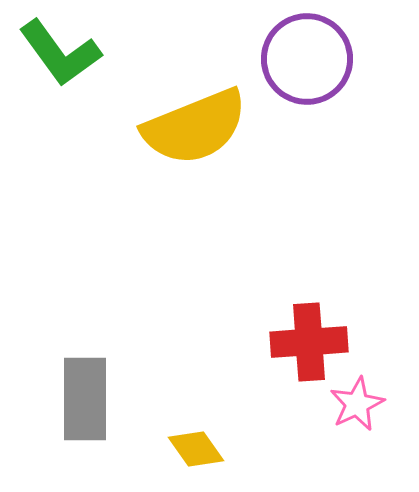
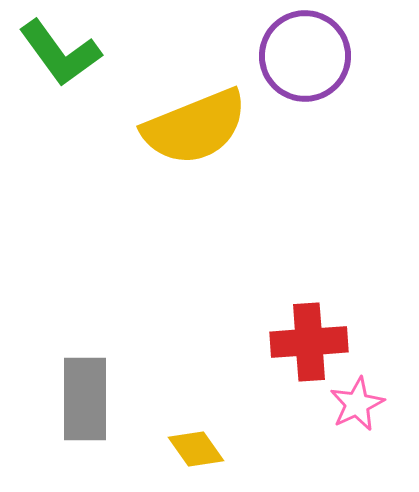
purple circle: moved 2 px left, 3 px up
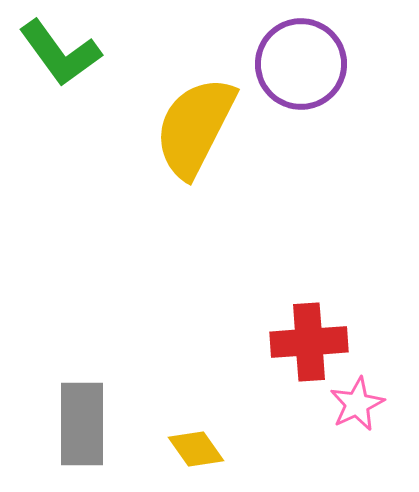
purple circle: moved 4 px left, 8 px down
yellow semicircle: rotated 139 degrees clockwise
gray rectangle: moved 3 px left, 25 px down
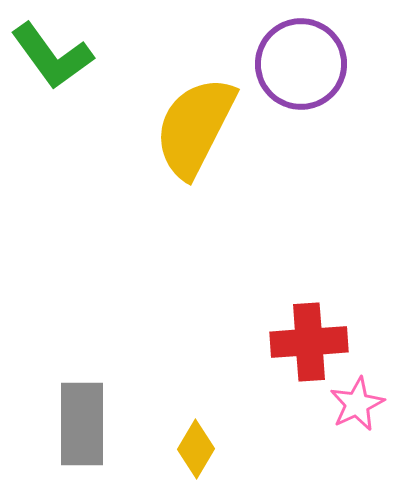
green L-shape: moved 8 px left, 3 px down
yellow diamond: rotated 66 degrees clockwise
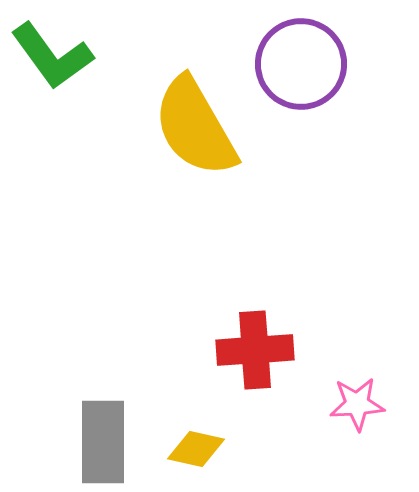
yellow semicircle: rotated 57 degrees counterclockwise
red cross: moved 54 px left, 8 px down
pink star: rotated 22 degrees clockwise
gray rectangle: moved 21 px right, 18 px down
yellow diamond: rotated 72 degrees clockwise
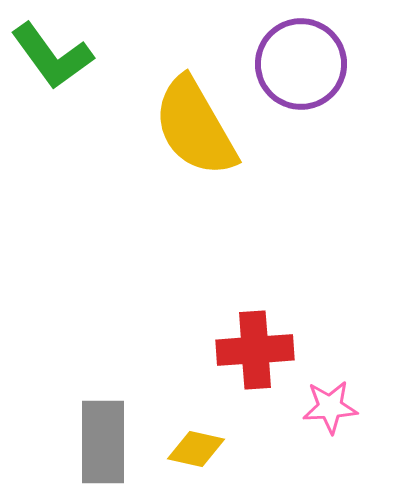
pink star: moved 27 px left, 3 px down
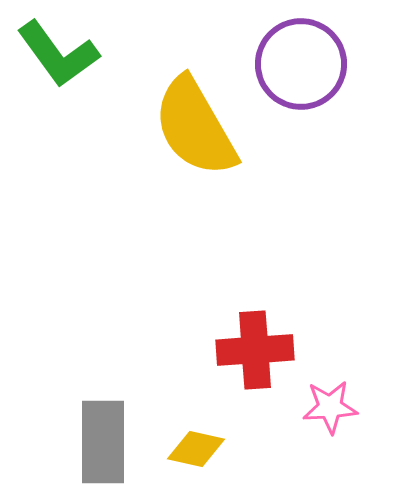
green L-shape: moved 6 px right, 2 px up
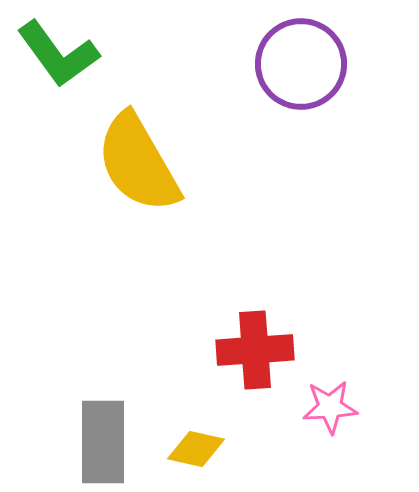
yellow semicircle: moved 57 px left, 36 px down
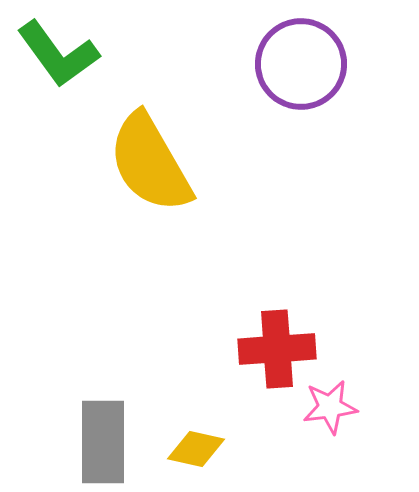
yellow semicircle: moved 12 px right
red cross: moved 22 px right, 1 px up
pink star: rotated 4 degrees counterclockwise
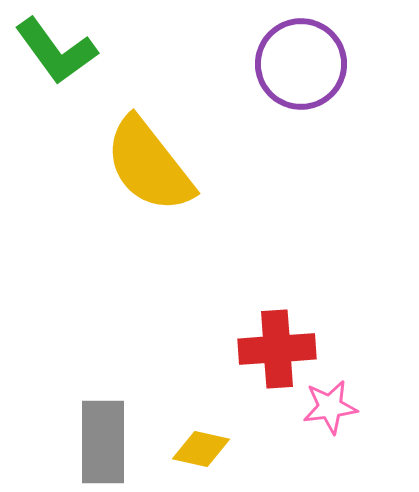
green L-shape: moved 2 px left, 3 px up
yellow semicircle: moved 1 px left, 2 px down; rotated 8 degrees counterclockwise
yellow diamond: moved 5 px right
